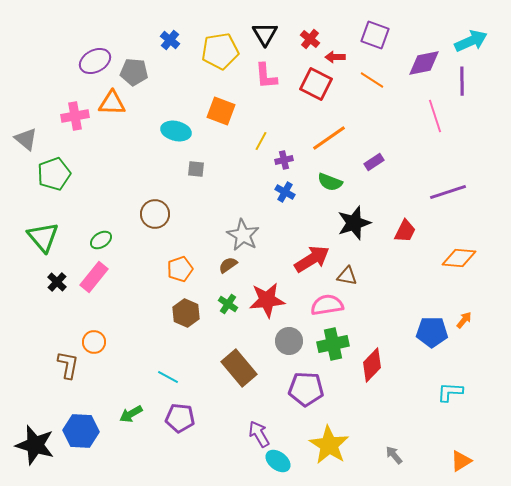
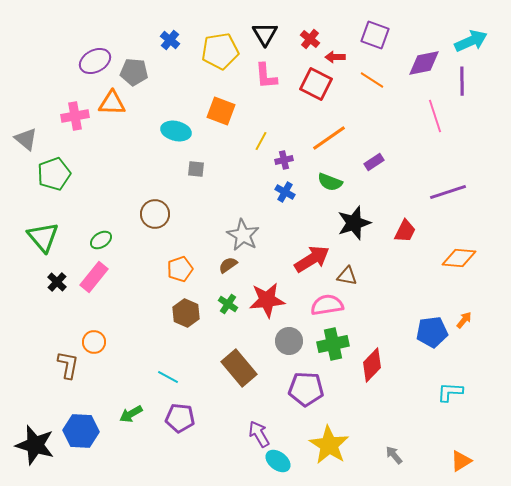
blue pentagon at (432, 332): rotated 8 degrees counterclockwise
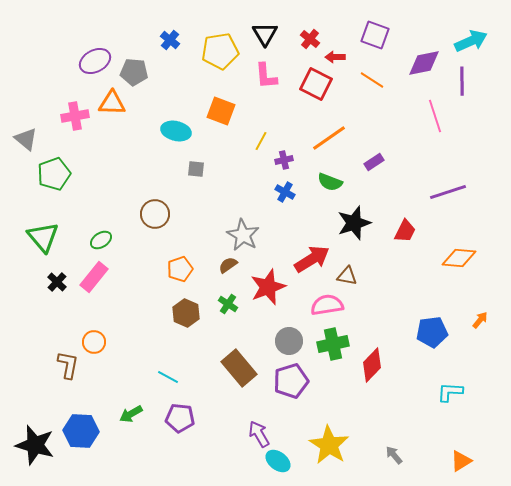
red star at (267, 300): moved 1 px right, 13 px up; rotated 15 degrees counterclockwise
orange arrow at (464, 320): moved 16 px right
purple pentagon at (306, 389): moved 15 px left, 8 px up; rotated 20 degrees counterclockwise
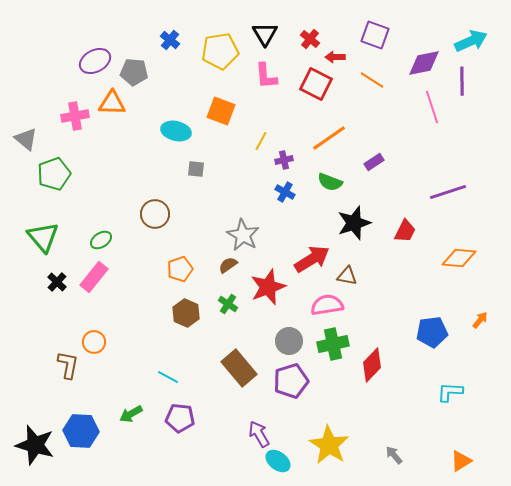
pink line at (435, 116): moved 3 px left, 9 px up
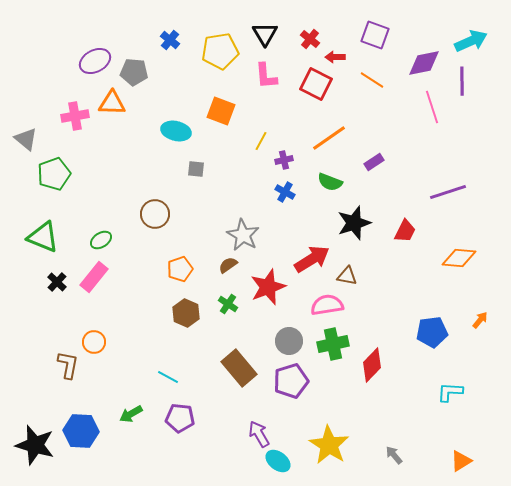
green triangle at (43, 237): rotated 28 degrees counterclockwise
